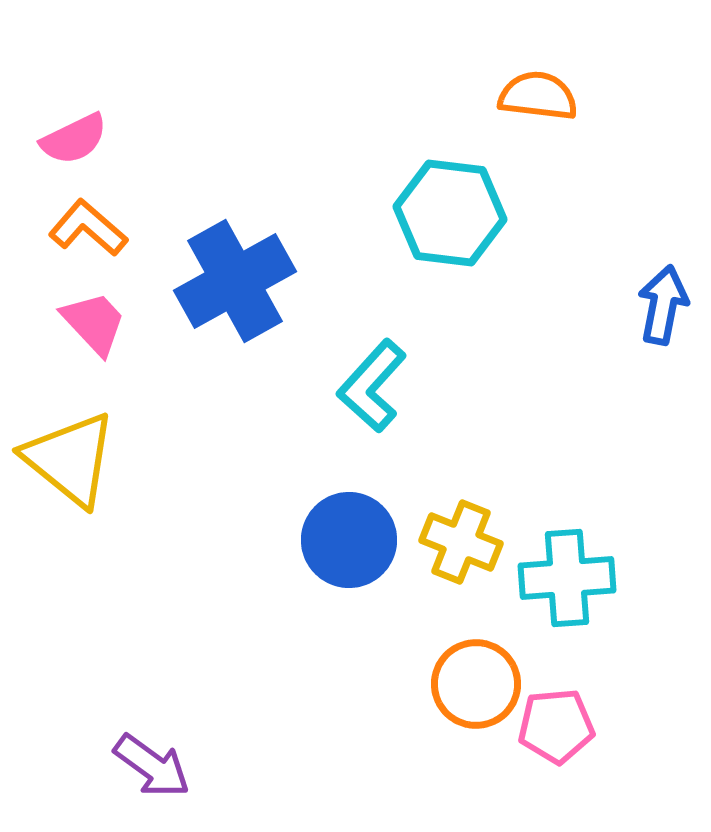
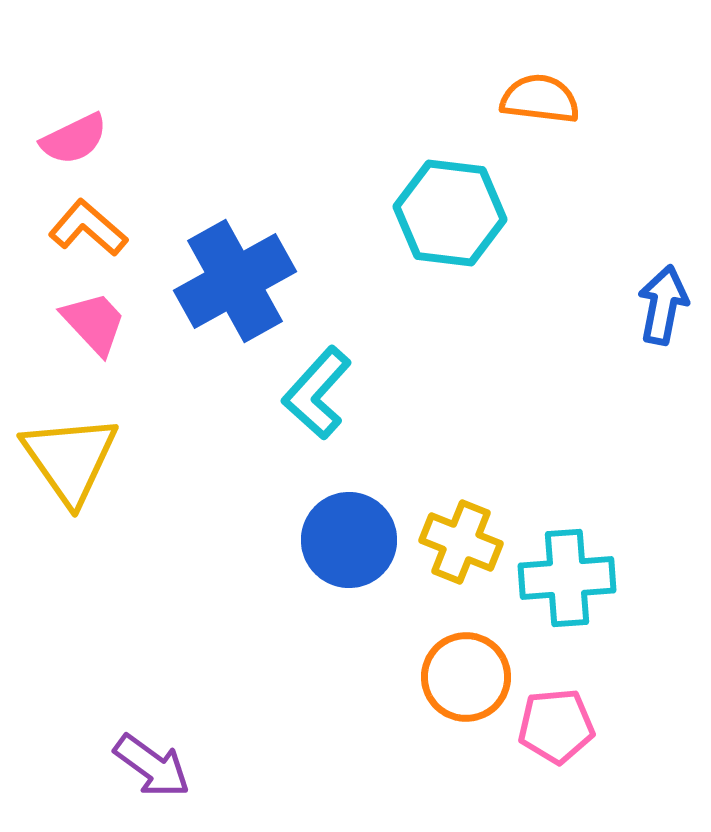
orange semicircle: moved 2 px right, 3 px down
cyan L-shape: moved 55 px left, 7 px down
yellow triangle: rotated 16 degrees clockwise
orange circle: moved 10 px left, 7 px up
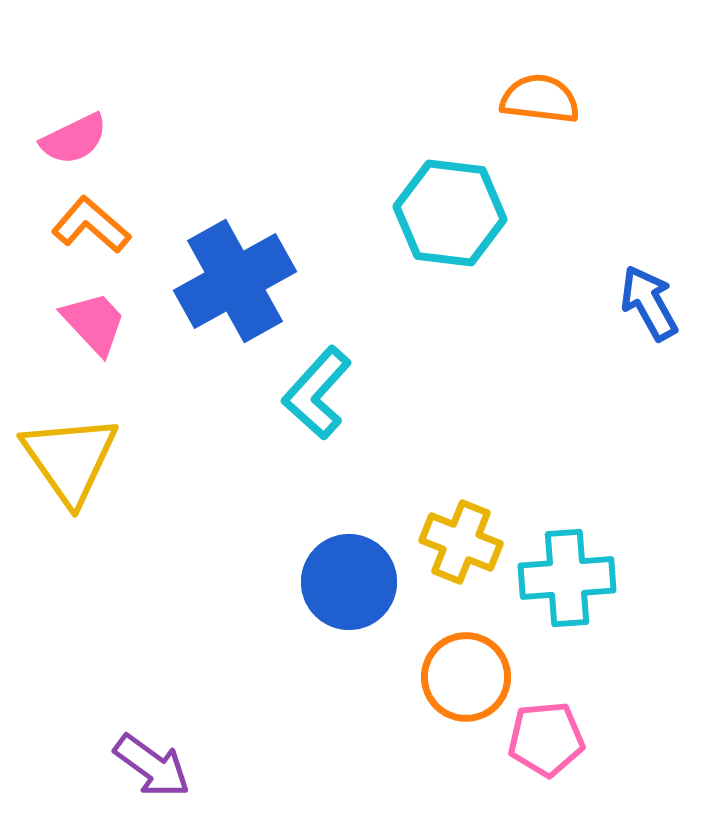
orange L-shape: moved 3 px right, 3 px up
blue arrow: moved 14 px left, 2 px up; rotated 40 degrees counterclockwise
blue circle: moved 42 px down
pink pentagon: moved 10 px left, 13 px down
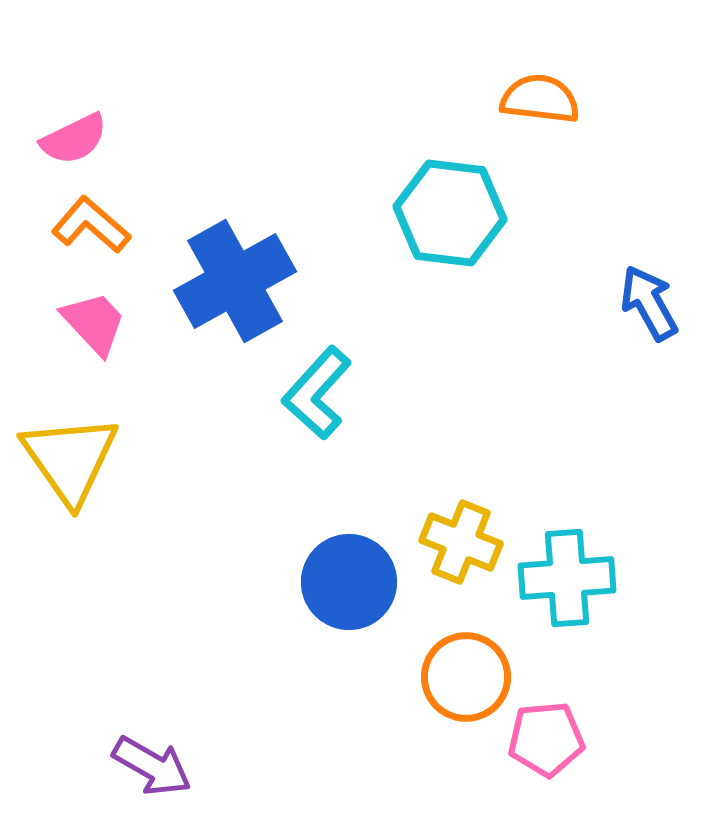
purple arrow: rotated 6 degrees counterclockwise
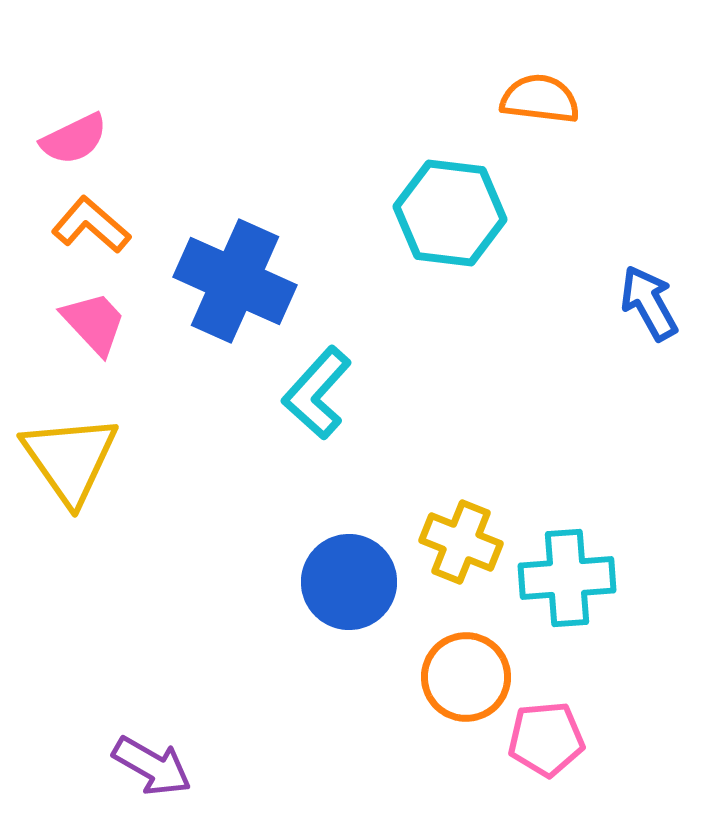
blue cross: rotated 37 degrees counterclockwise
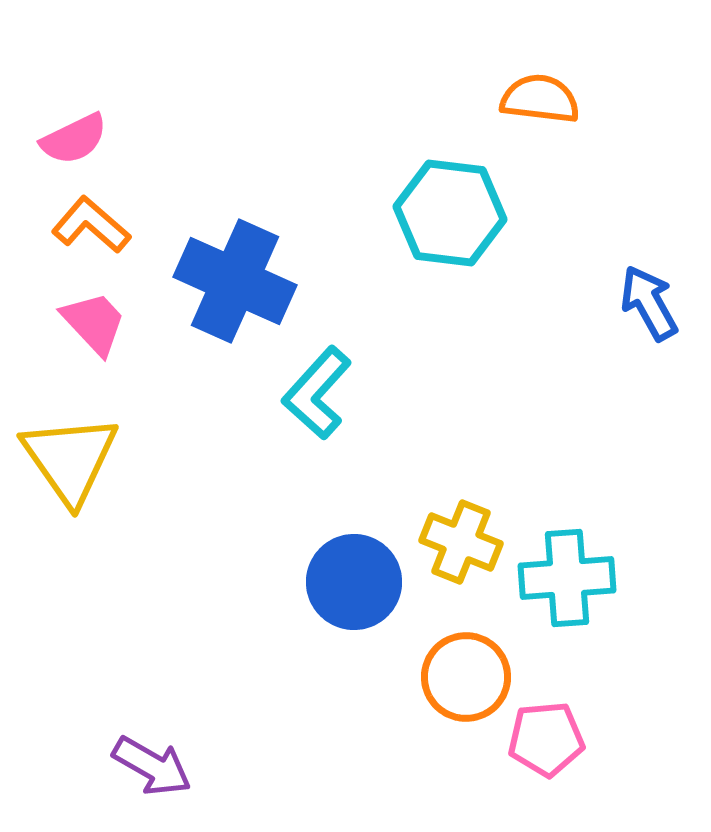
blue circle: moved 5 px right
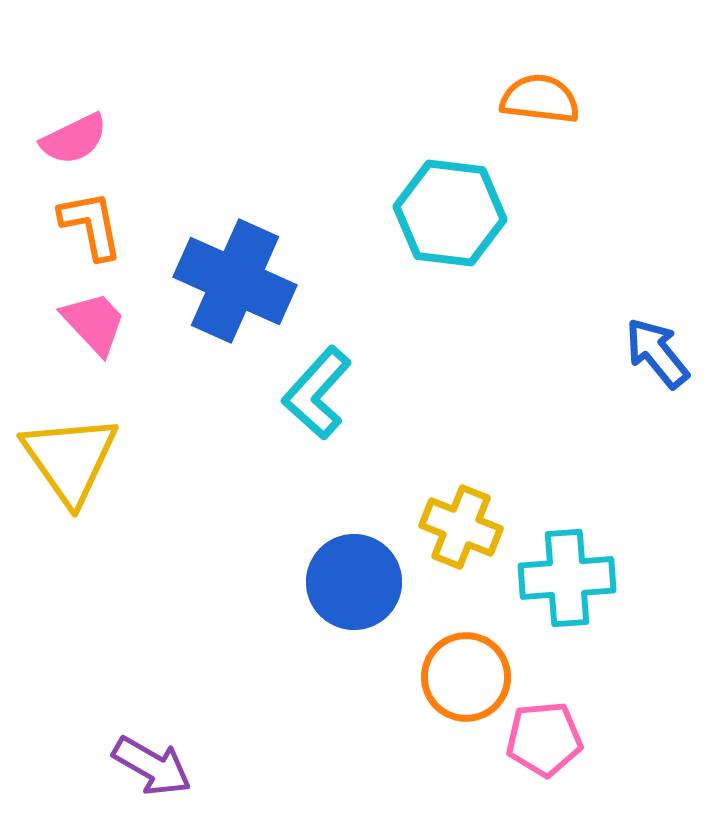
orange L-shape: rotated 38 degrees clockwise
blue arrow: moved 8 px right, 50 px down; rotated 10 degrees counterclockwise
yellow cross: moved 15 px up
pink pentagon: moved 2 px left
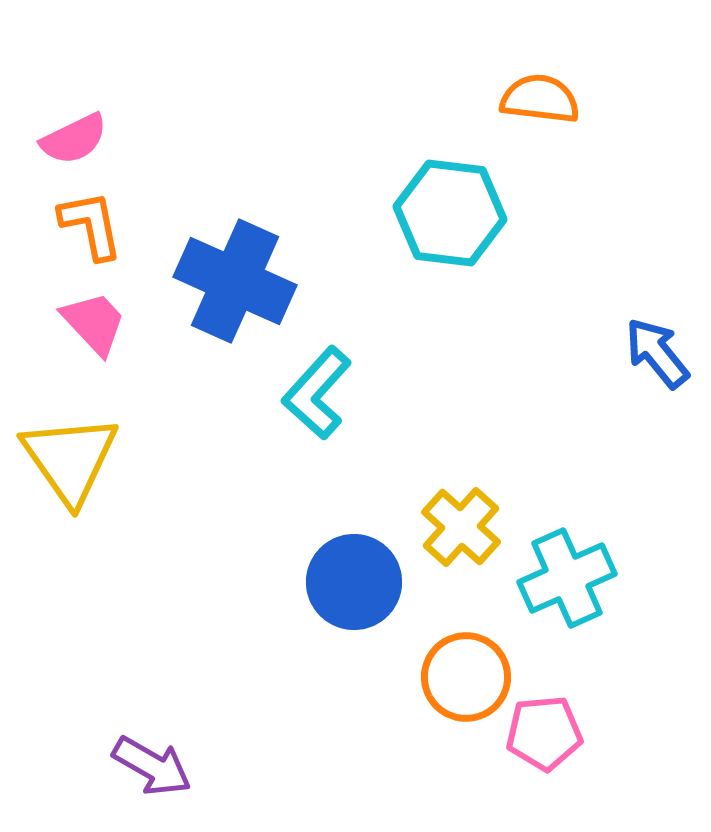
yellow cross: rotated 20 degrees clockwise
cyan cross: rotated 20 degrees counterclockwise
pink pentagon: moved 6 px up
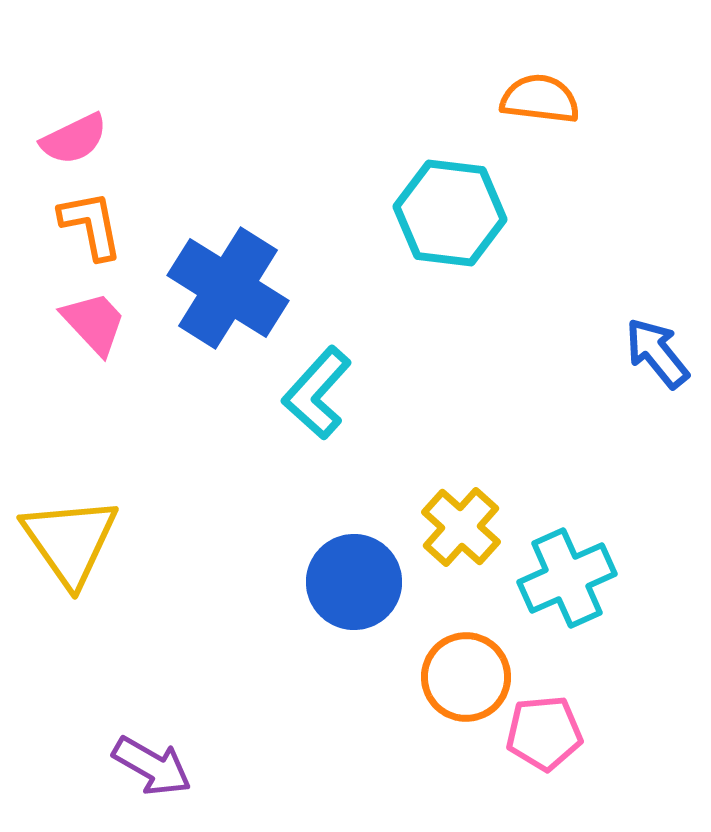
blue cross: moved 7 px left, 7 px down; rotated 8 degrees clockwise
yellow triangle: moved 82 px down
